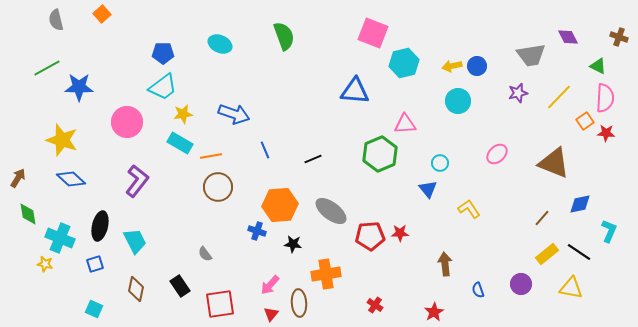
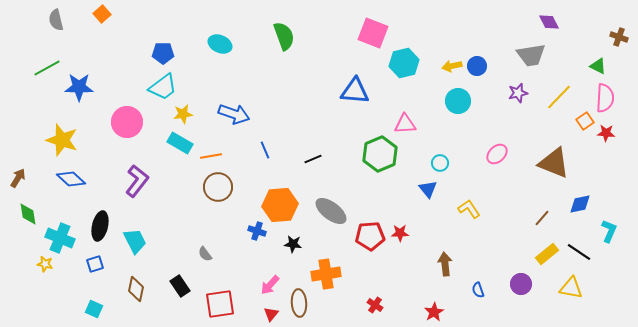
purple diamond at (568, 37): moved 19 px left, 15 px up
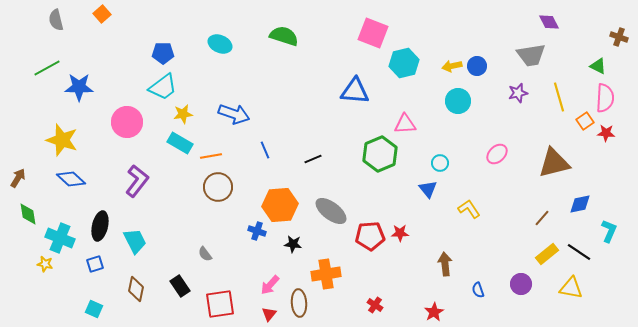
green semicircle at (284, 36): rotated 52 degrees counterclockwise
yellow line at (559, 97): rotated 60 degrees counterclockwise
brown triangle at (554, 163): rotated 36 degrees counterclockwise
red triangle at (271, 314): moved 2 px left
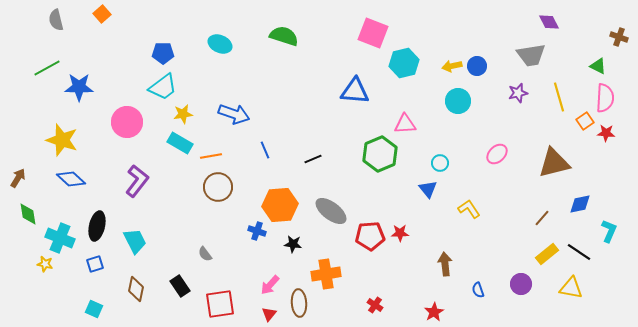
black ellipse at (100, 226): moved 3 px left
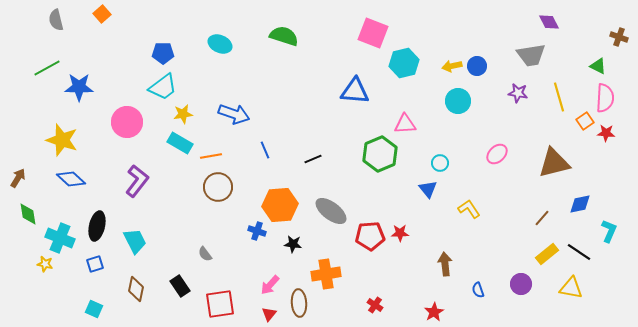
purple star at (518, 93): rotated 24 degrees clockwise
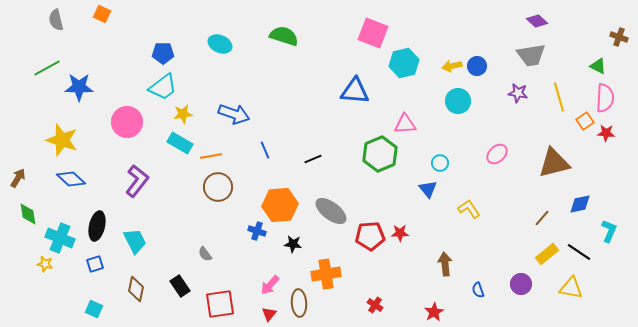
orange square at (102, 14): rotated 24 degrees counterclockwise
purple diamond at (549, 22): moved 12 px left, 1 px up; rotated 20 degrees counterclockwise
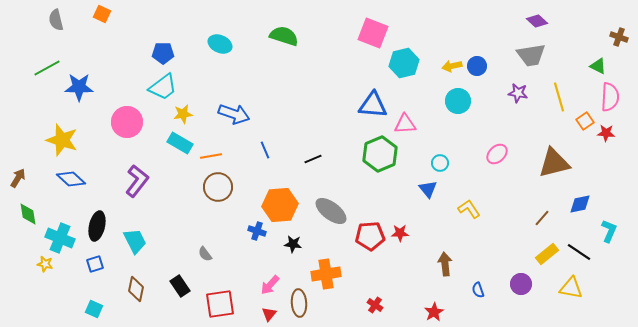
blue triangle at (355, 91): moved 18 px right, 14 px down
pink semicircle at (605, 98): moved 5 px right, 1 px up
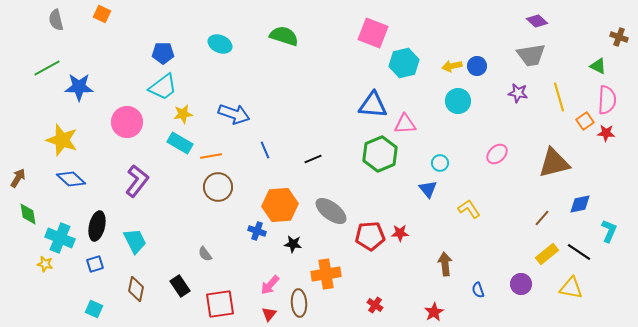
pink semicircle at (610, 97): moved 3 px left, 3 px down
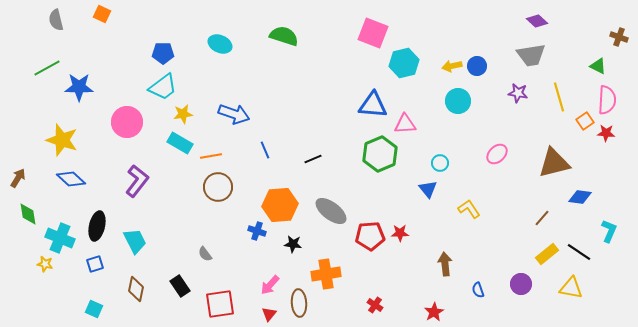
blue diamond at (580, 204): moved 7 px up; rotated 20 degrees clockwise
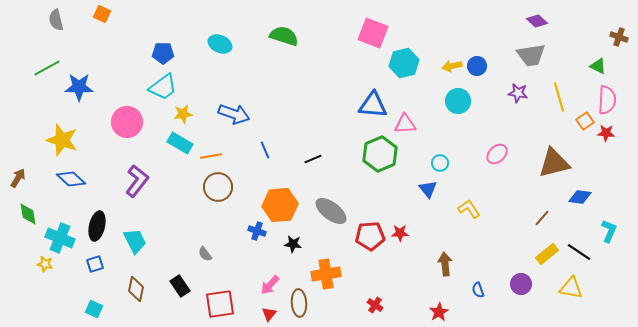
red star at (434, 312): moved 5 px right
